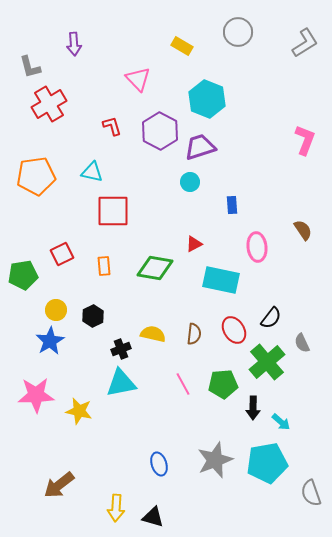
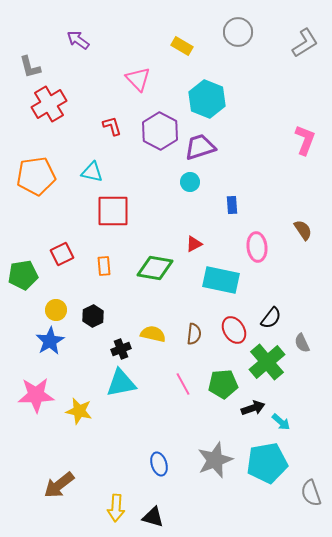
purple arrow at (74, 44): moved 4 px right, 4 px up; rotated 130 degrees clockwise
black arrow at (253, 408): rotated 110 degrees counterclockwise
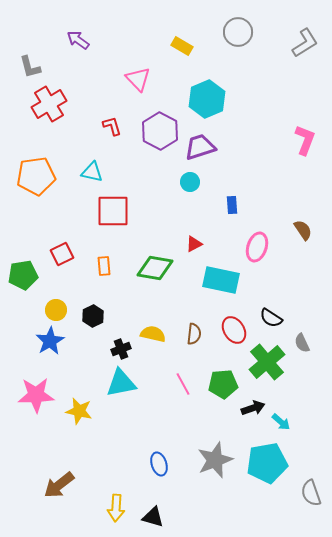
cyan hexagon at (207, 99): rotated 15 degrees clockwise
pink ellipse at (257, 247): rotated 24 degrees clockwise
black semicircle at (271, 318): rotated 85 degrees clockwise
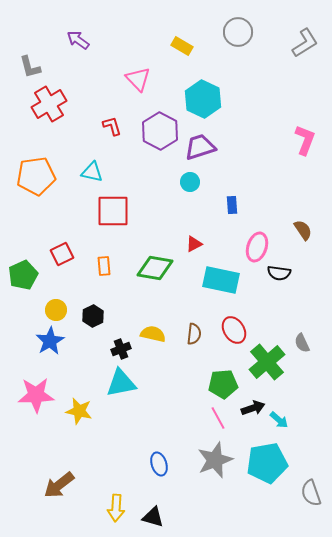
cyan hexagon at (207, 99): moved 4 px left; rotated 12 degrees counterclockwise
green pentagon at (23, 275): rotated 16 degrees counterclockwise
black semicircle at (271, 318): moved 8 px right, 45 px up; rotated 25 degrees counterclockwise
pink line at (183, 384): moved 35 px right, 34 px down
cyan arrow at (281, 422): moved 2 px left, 2 px up
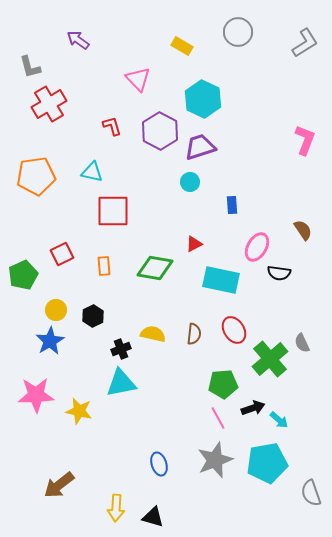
pink ellipse at (257, 247): rotated 12 degrees clockwise
green cross at (267, 362): moved 3 px right, 3 px up
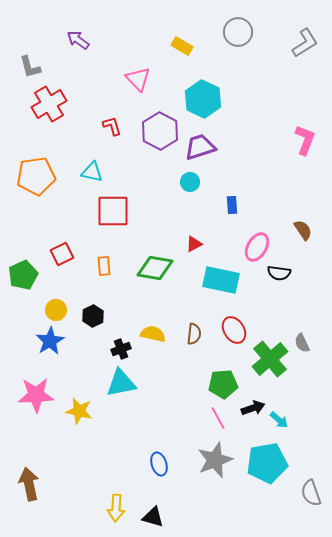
brown arrow at (59, 485): moved 30 px left, 1 px up; rotated 116 degrees clockwise
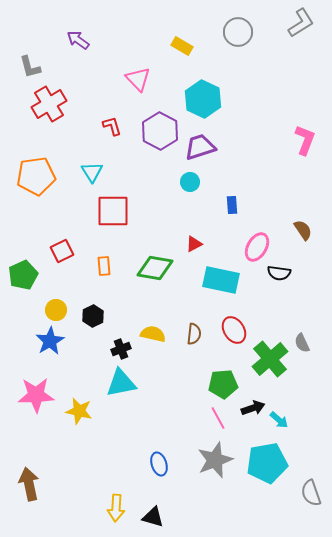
gray L-shape at (305, 43): moved 4 px left, 20 px up
cyan triangle at (92, 172): rotated 45 degrees clockwise
red square at (62, 254): moved 3 px up
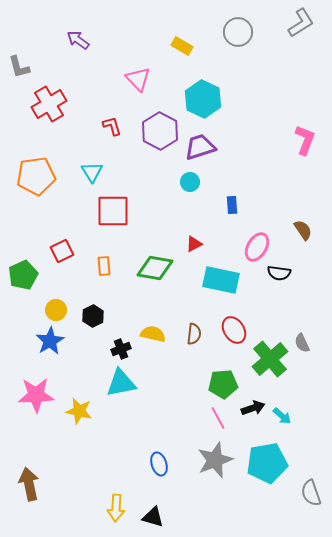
gray L-shape at (30, 67): moved 11 px left
cyan arrow at (279, 420): moved 3 px right, 4 px up
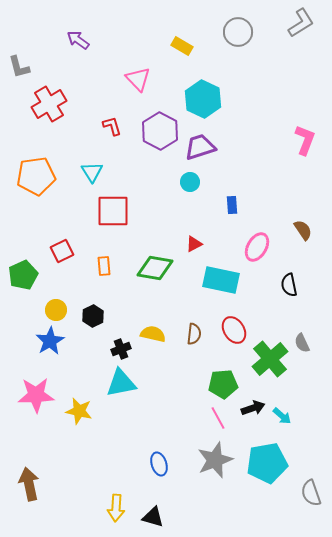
black semicircle at (279, 273): moved 10 px right, 12 px down; rotated 70 degrees clockwise
